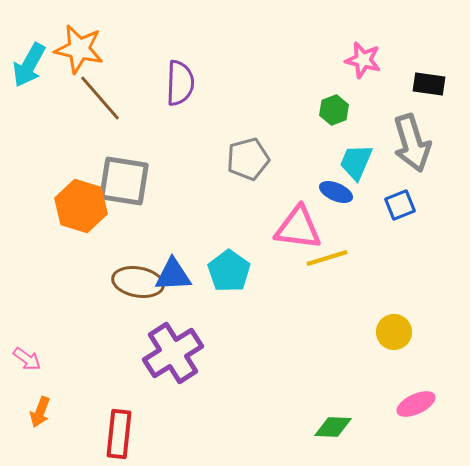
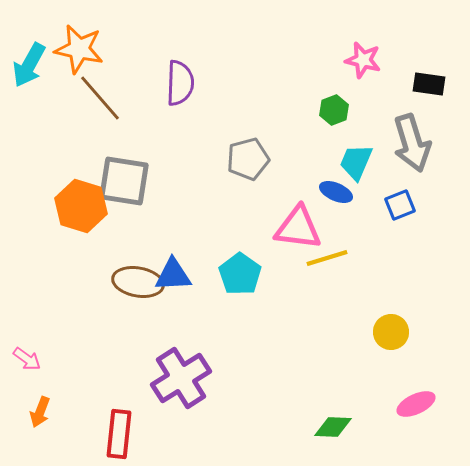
cyan pentagon: moved 11 px right, 3 px down
yellow circle: moved 3 px left
purple cross: moved 8 px right, 25 px down
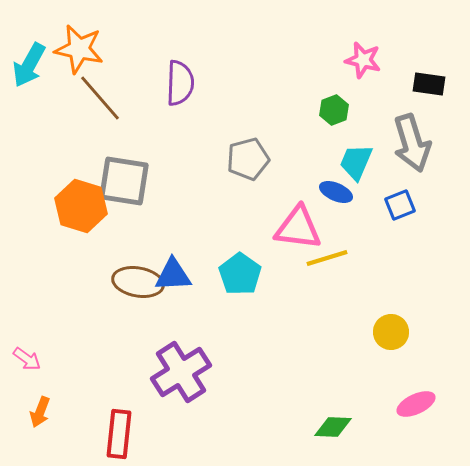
purple cross: moved 6 px up
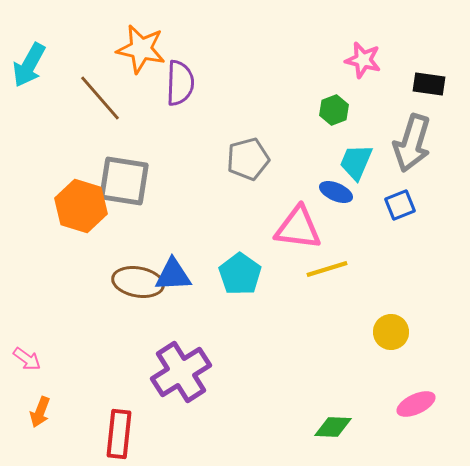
orange star: moved 62 px right
gray arrow: rotated 34 degrees clockwise
yellow line: moved 11 px down
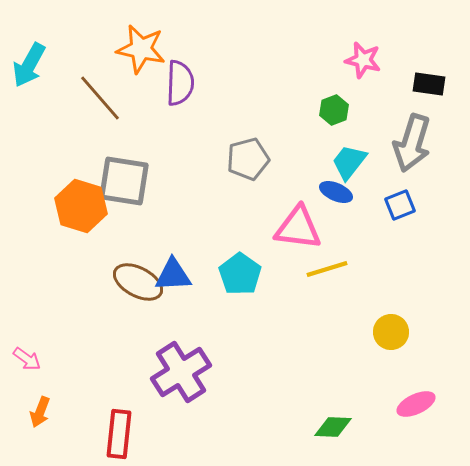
cyan trapezoid: moved 7 px left; rotated 15 degrees clockwise
brown ellipse: rotated 18 degrees clockwise
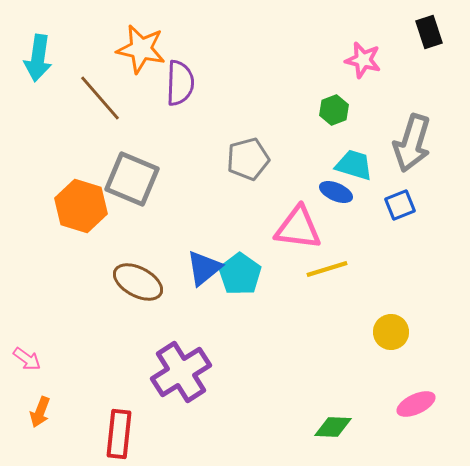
cyan arrow: moved 9 px right, 7 px up; rotated 21 degrees counterclockwise
black rectangle: moved 52 px up; rotated 64 degrees clockwise
cyan trapezoid: moved 5 px right, 3 px down; rotated 69 degrees clockwise
gray square: moved 8 px right, 2 px up; rotated 14 degrees clockwise
blue triangle: moved 31 px right, 7 px up; rotated 36 degrees counterclockwise
